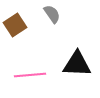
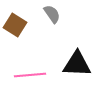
brown square: rotated 25 degrees counterclockwise
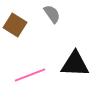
black triangle: moved 2 px left
pink line: rotated 16 degrees counterclockwise
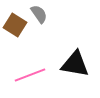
gray semicircle: moved 13 px left
black triangle: rotated 8 degrees clockwise
